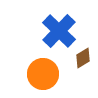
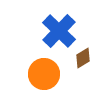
orange circle: moved 1 px right
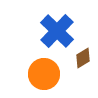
blue cross: moved 2 px left
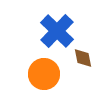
brown diamond: rotated 70 degrees counterclockwise
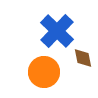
orange circle: moved 2 px up
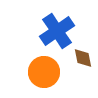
blue cross: rotated 12 degrees clockwise
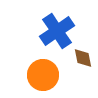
orange circle: moved 1 px left, 3 px down
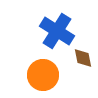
blue cross: rotated 24 degrees counterclockwise
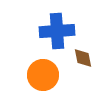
blue cross: rotated 36 degrees counterclockwise
